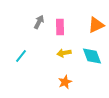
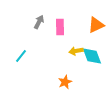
yellow arrow: moved 12 px right, 2 px up
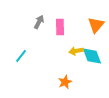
orange triangle: rotated 24 degrees counterclockwise
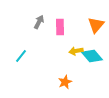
cyan diamond: rotated 20 degrees counterclockwise
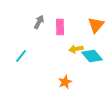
yellow arrow: moved 2 px up
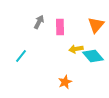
cyan diamond: moved 1 px right
